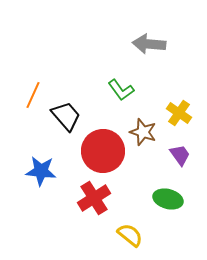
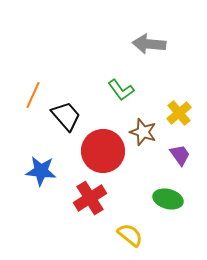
yellow cross: rotated 15 degrees clockwise
red cross: moved 4 px left
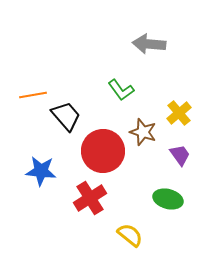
orange line: rotated 56 degrees clockwise
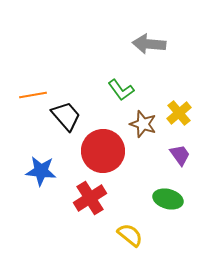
brown star: moved 8 px up
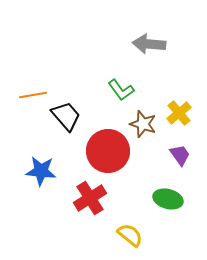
red circle: moved 5 px right
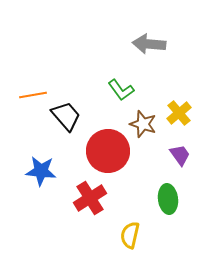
green ellipse: rotated 68 degrees clockwise
yellow semicircle: rotated 116 degrees counterclockwise
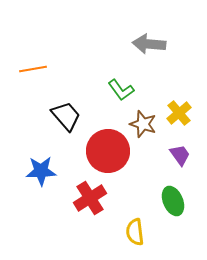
orange line: moved 26 px up
blue star: rotated 8 degrees counterclockwise
green ellipse: moved 5 px right, 2 px down; rotated 16 degrees counterclockwise
yellow semicircle: moved 5 px right, 3 px up; rotated 20 degrees counterclockwise
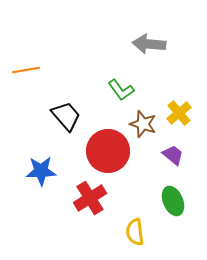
orange line: moved 7 px left, 1 px down
purple trapezoid: moved 7 px left; rotated 15 degrees counterclockwise
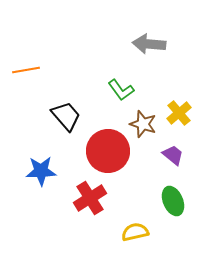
yellow semicircle: rotated 84 degrees clockwise
